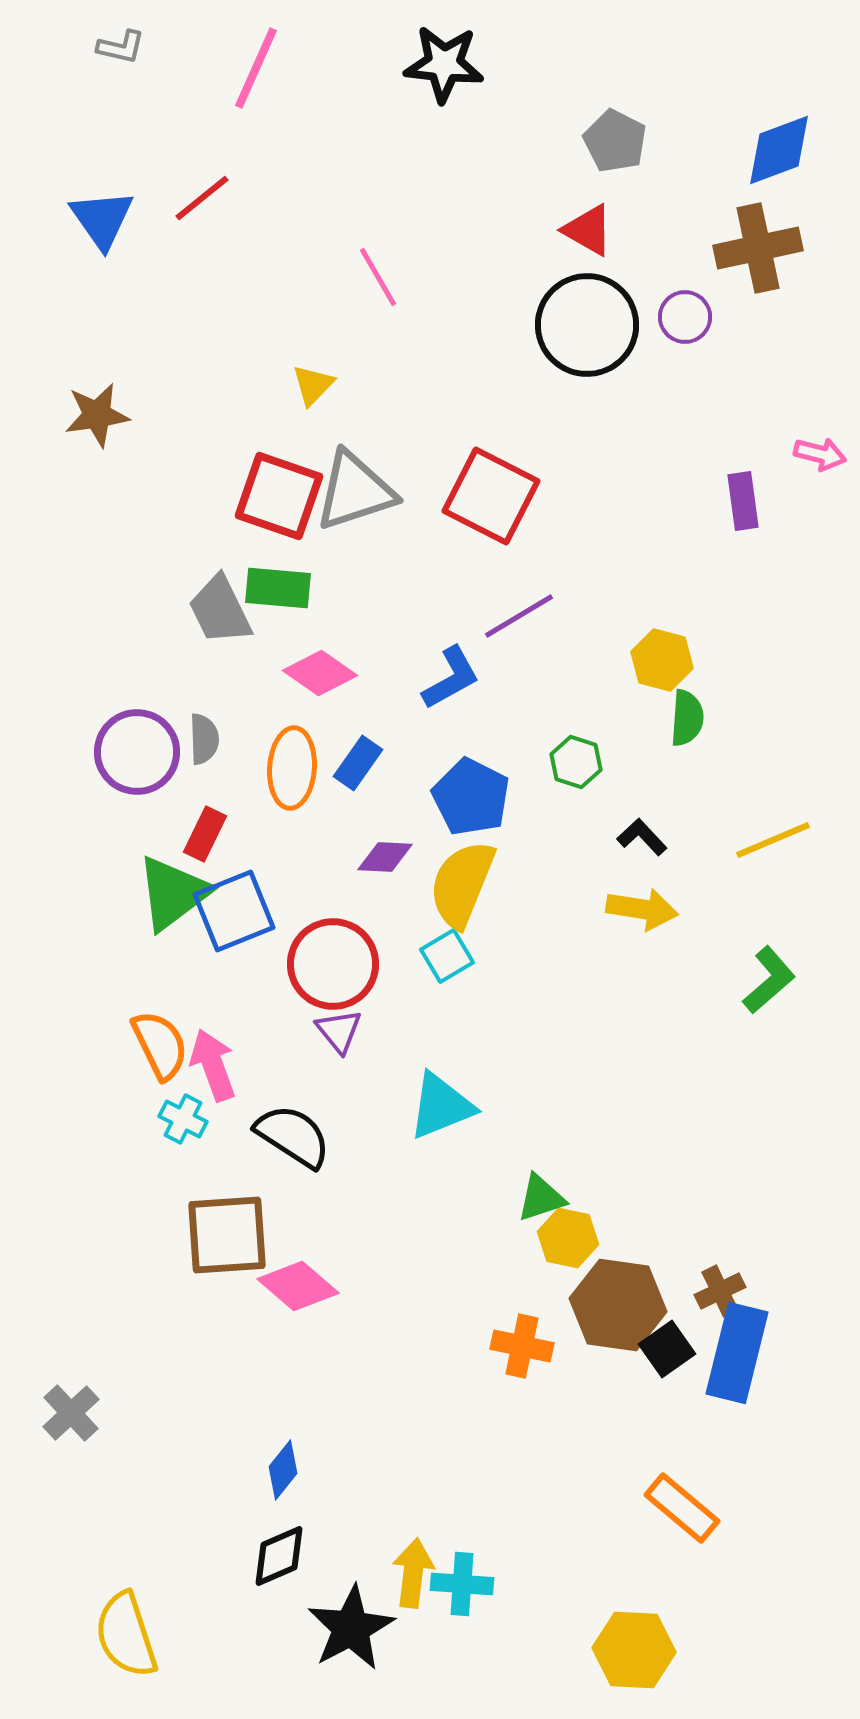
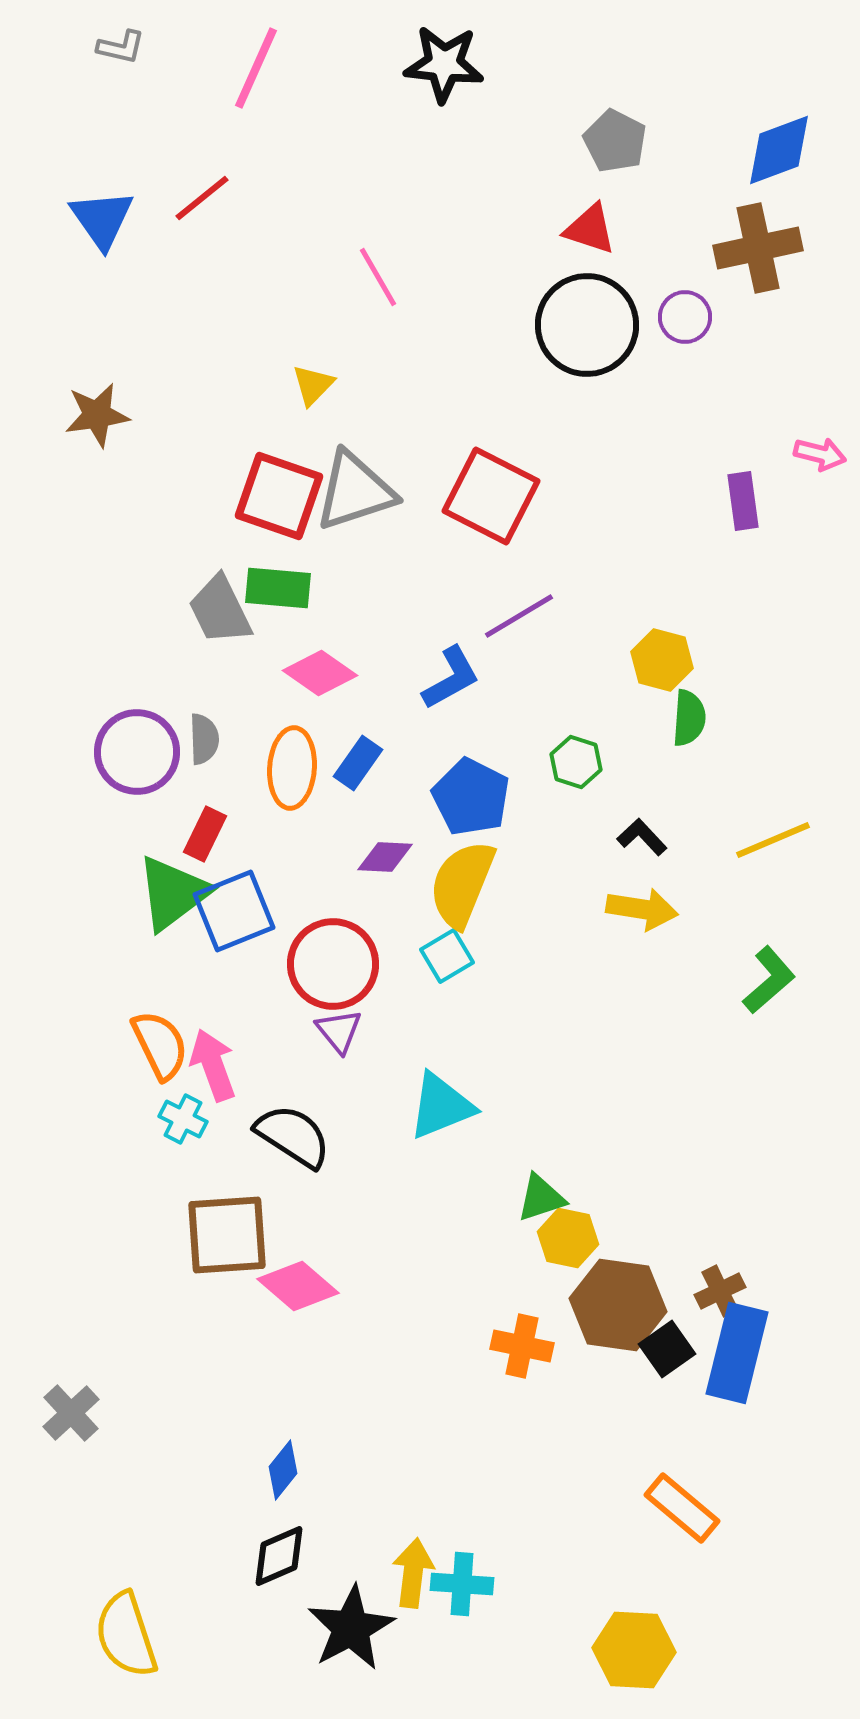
red triangle at (588, 230): moved 2 px right, 1 px up; rotated 12 degrees counterclockwise
green semicircle at (687, 718): moved 2 px right
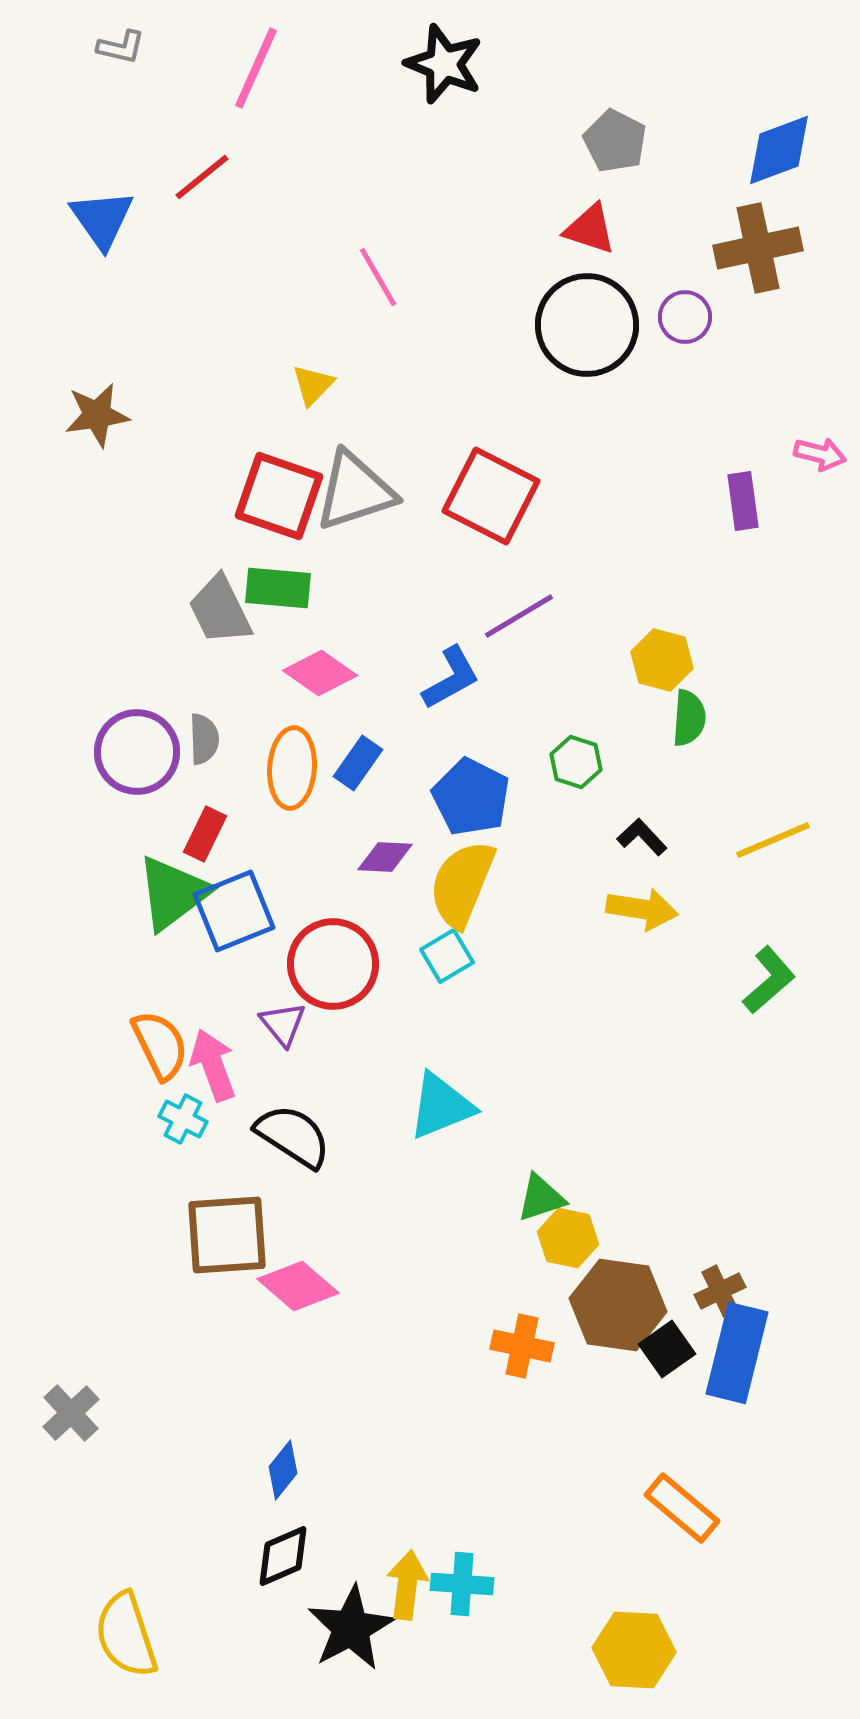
black star at (444, 64): rotated 16 degrees clockwise
red line at (202, 198): moved 21 px up
purple triangle at (339, 1031): moved 56 px left, 7 px up
black diamond at (279, 1556): moved 4 px right
yellow arrow at (413, 1573): moved 6 px left, 12 px down
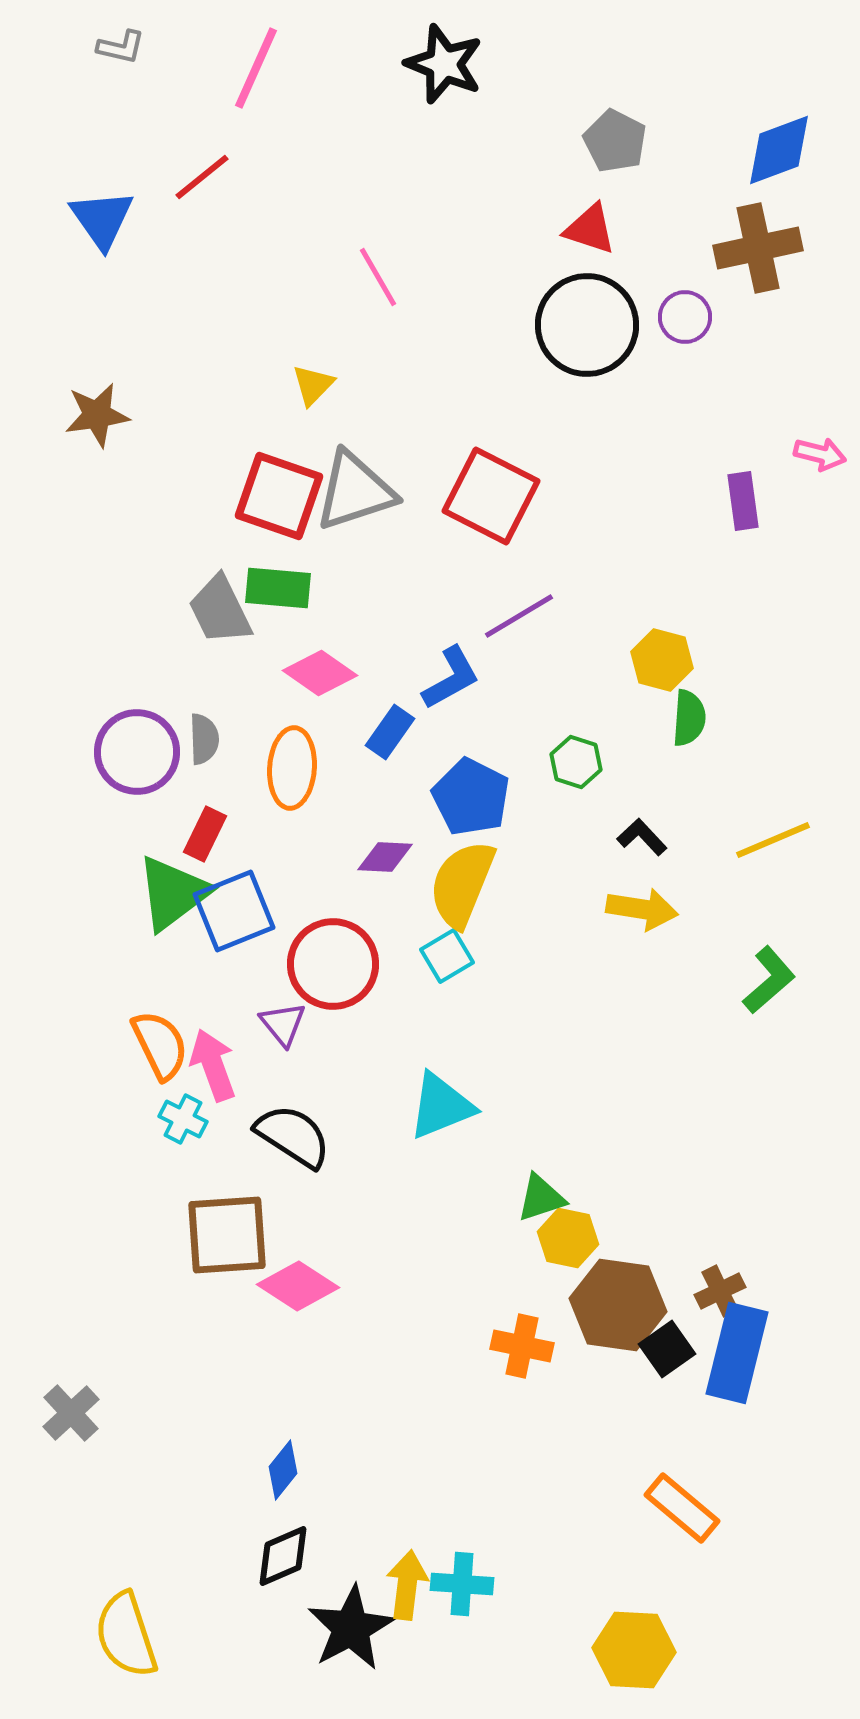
blue rectangle at (358, 763): moved 32 px right, 31 px up
pink diamond at (298, 1286): rotated 8 degrees counterclockwise
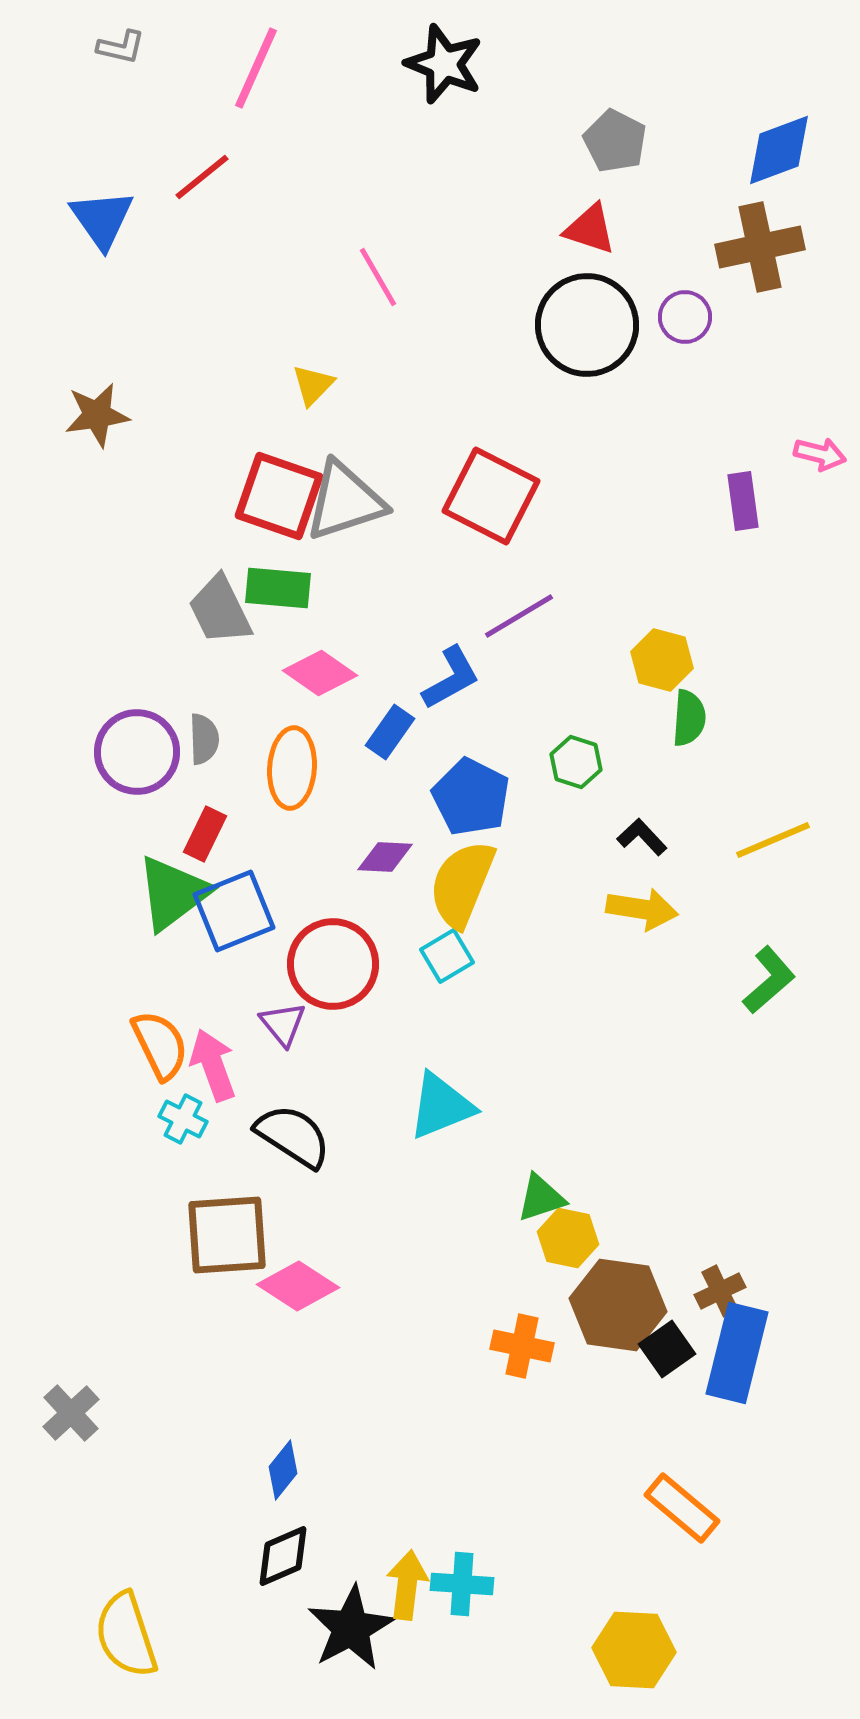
brown cross at (758, 248): moved 2 px right, 1 px up
gray triangle at (355, 491): moved 10 px left, 10 px down
